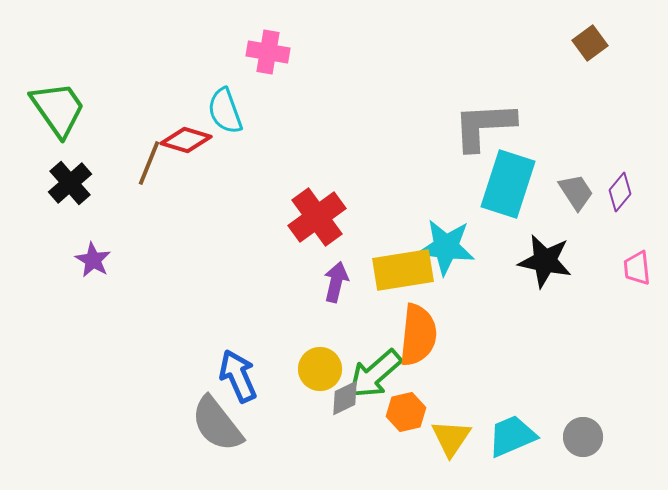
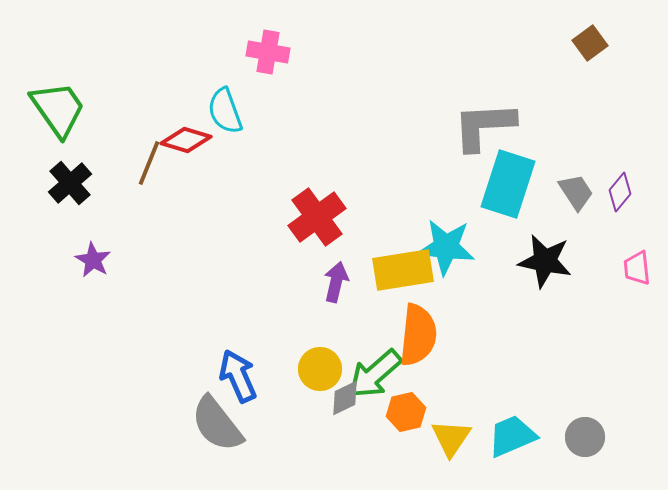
gray circle: moved 2 px right
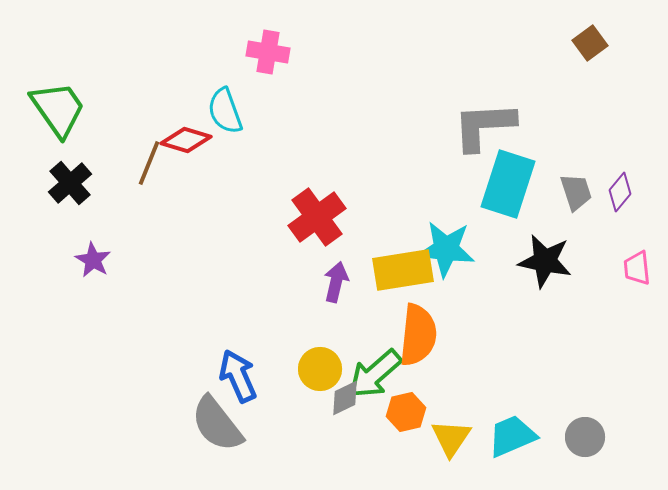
gray trapezoid: rotated 15 degrees clockwise
cyan star: moved 2 px down
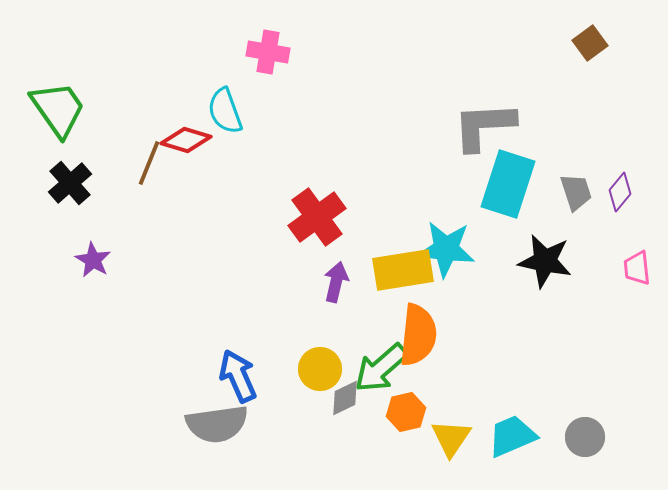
green arrow: moved 6 px right, 6 px up
gray semicircle: rotated 60 degrees counterclockwise
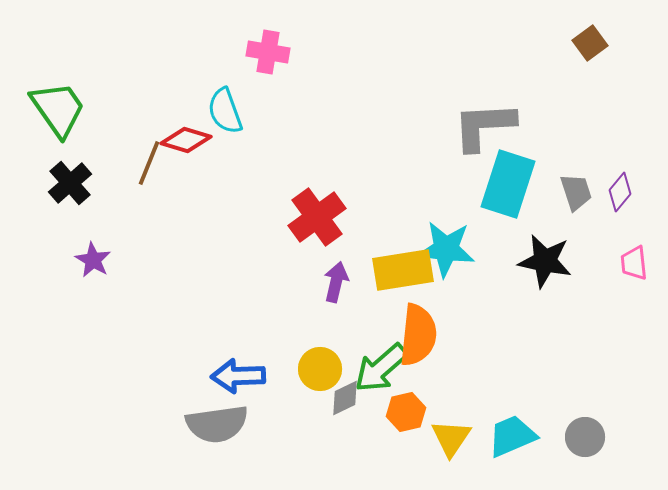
pink trapezoid: moved 3 px left, 5 px up
blue arrow: rotated 68 degrees counterclockwise
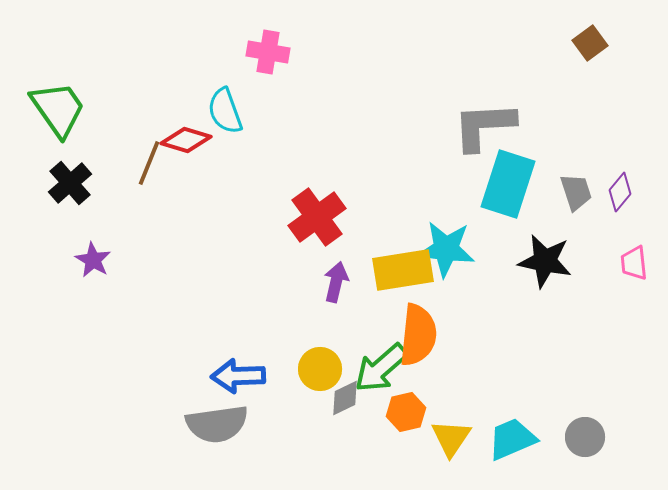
cyan trapezoid: moved 3 px down
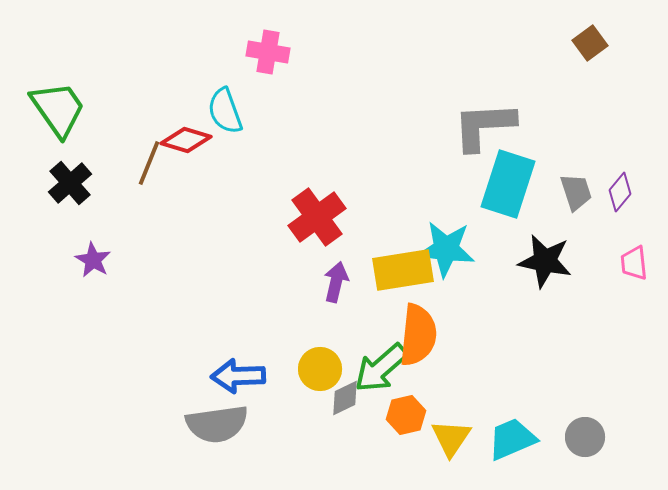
orange hexagon: moved 3 px down
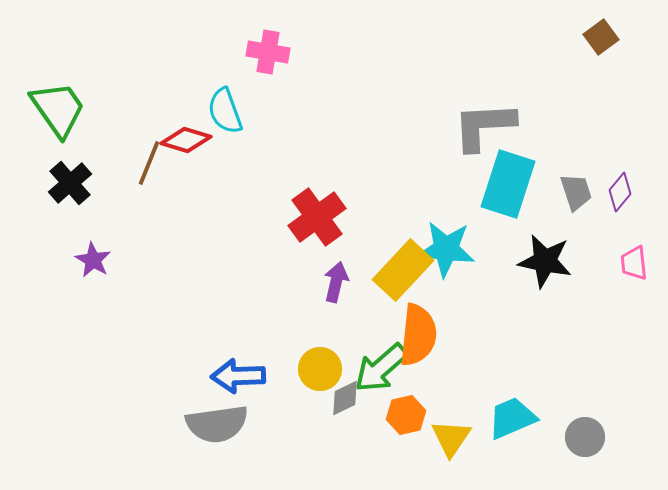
brown square: moved 11 px right, 6 px up
yellow rectangle: rotated 38 degrees counterclockwise
cyan trapezoid: moved 21 px up
